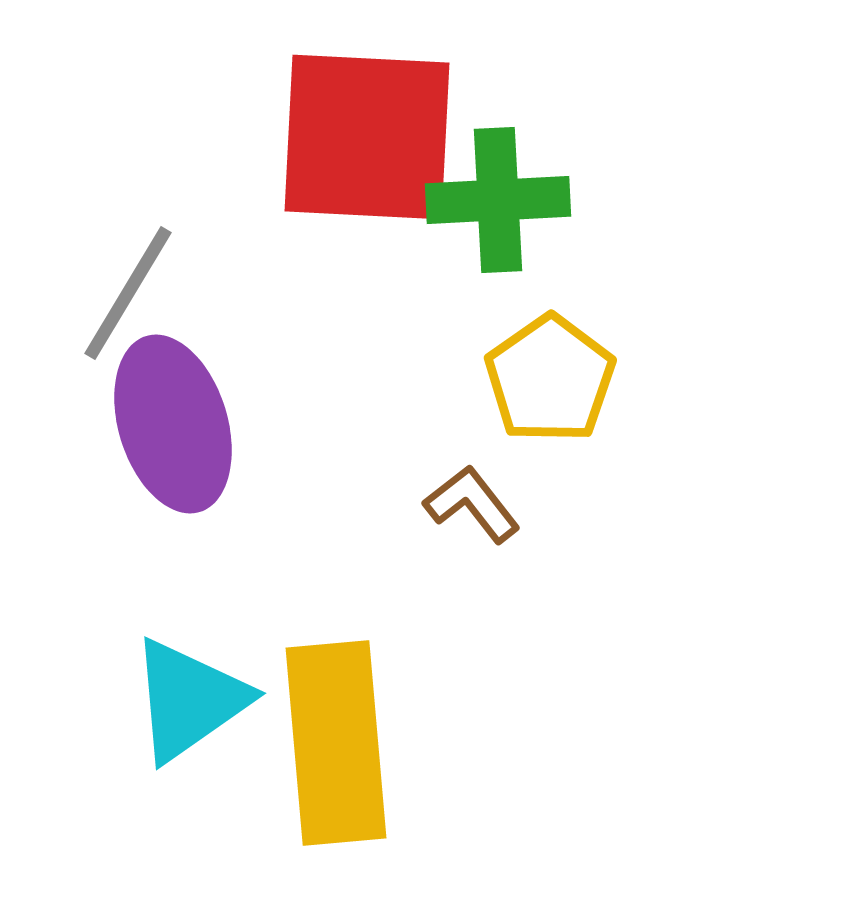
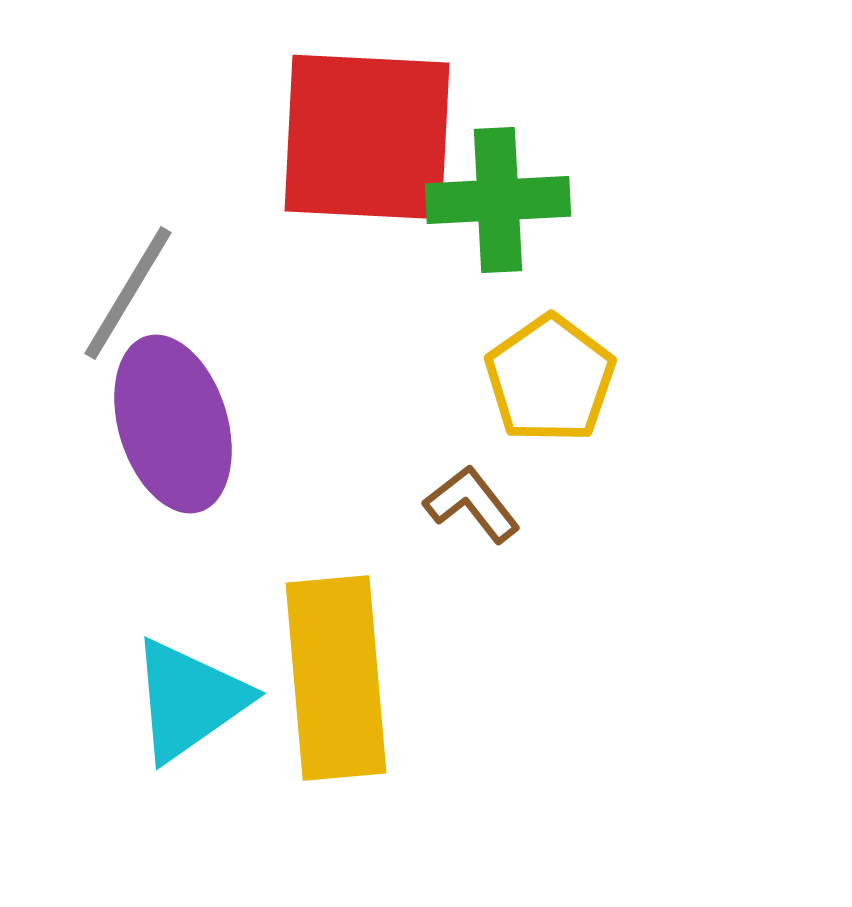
yellow rectangle: moved 65 px up
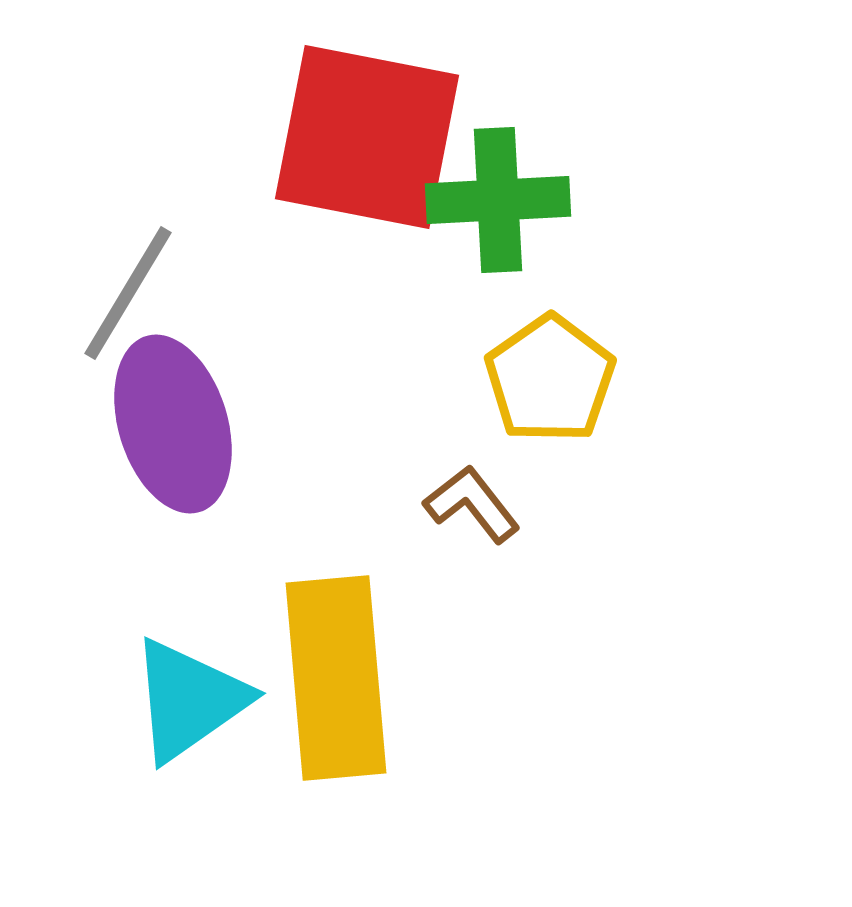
red square: rotated 8 degrees clockwise
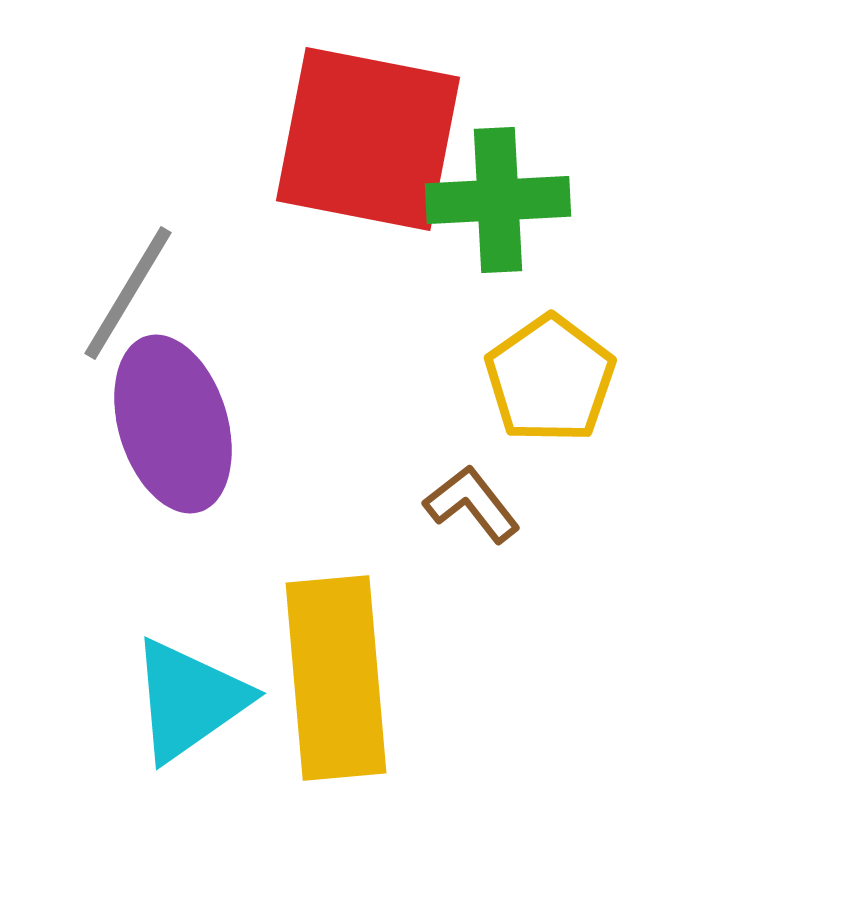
red square: moved 1 px right, 2 px down
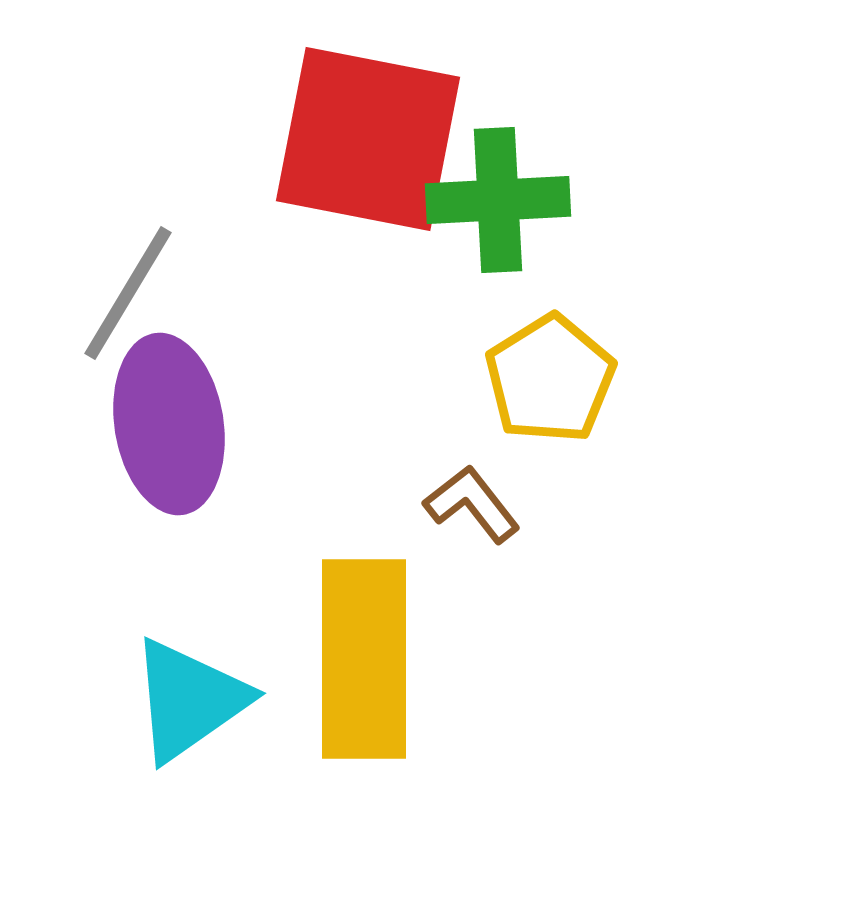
yellow pentagon: rotated 3 degrees clockwise
purple ellipse: moved 4 px left; rotated 8 degrees clockwise
yellow rectangle: moved 28 px right, 19 px up; rotated 5 degrees clockwise
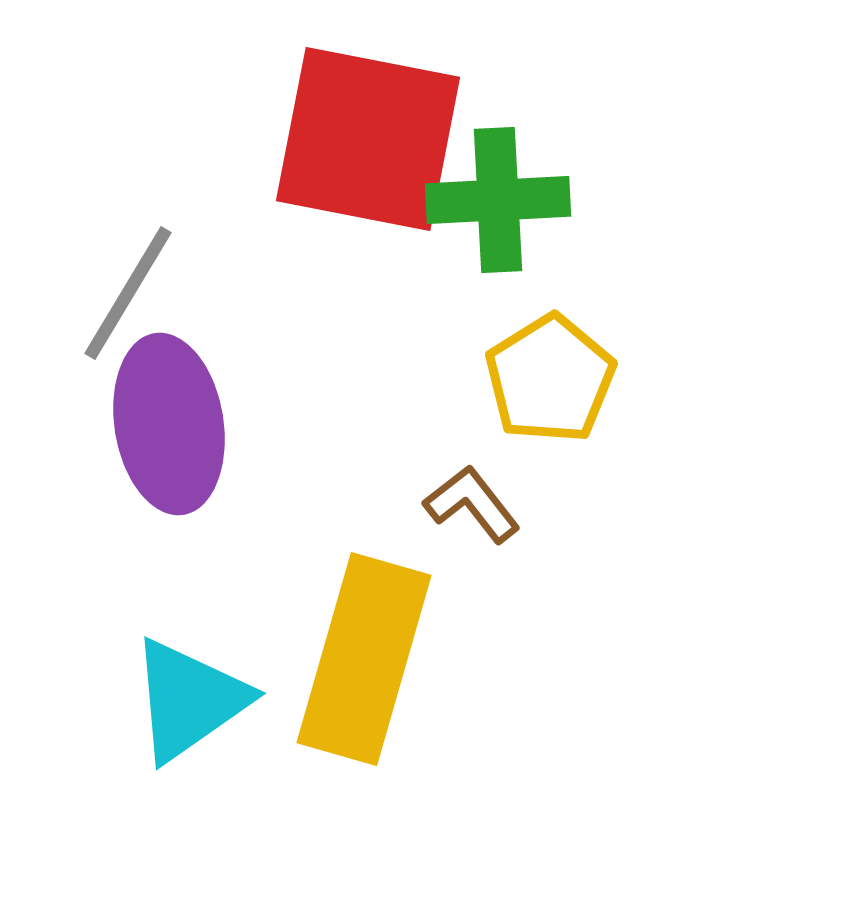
yellow rectangle: rotated 16 degrees clockwise
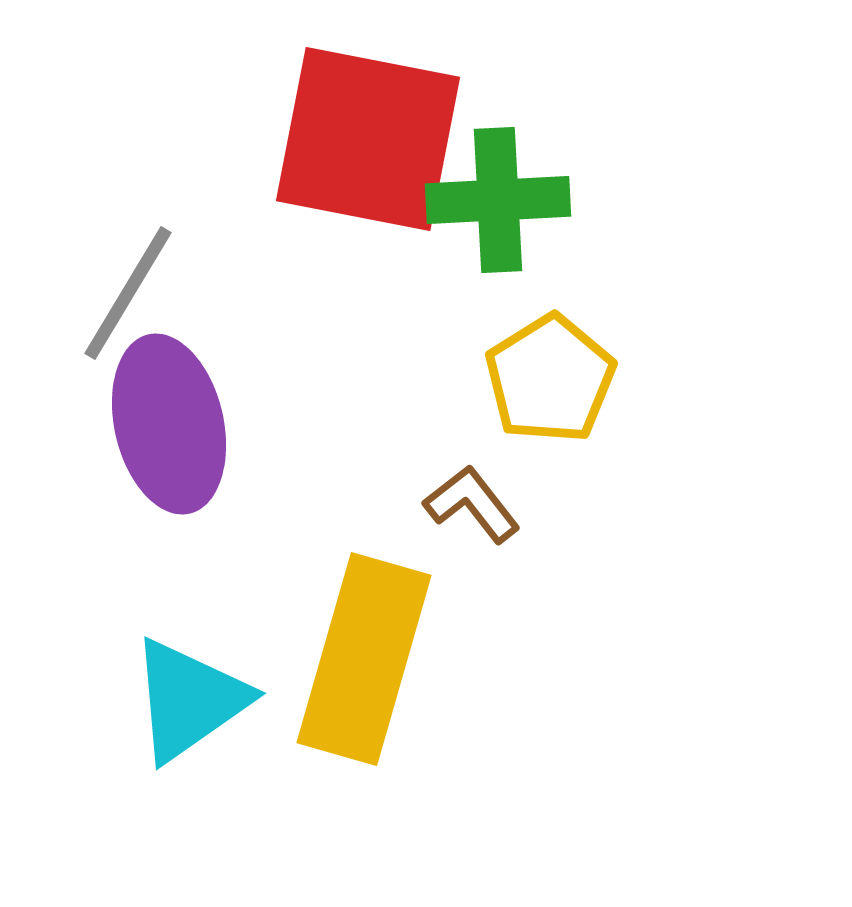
purple ellipse: rotated 4 degrees counterclockwise
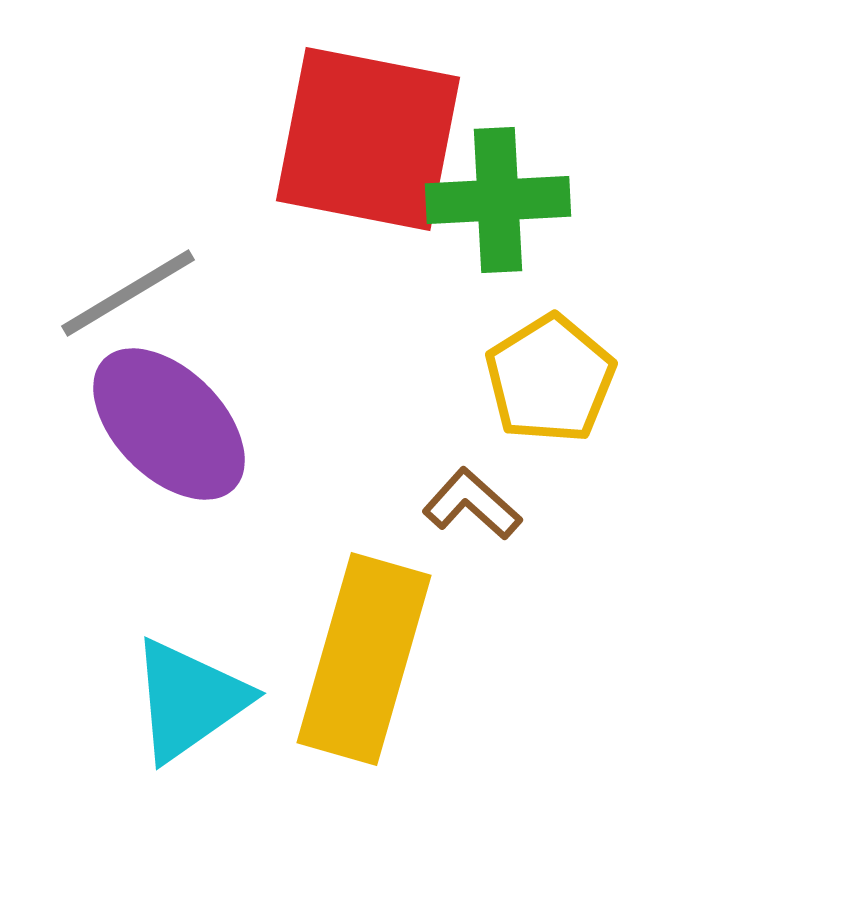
gray line: rotated 28 degrees clockwise
purple ellipse: rotated 32 degrees counterclockwise
brown L-shape: rotated 10 degrees counterclockwise
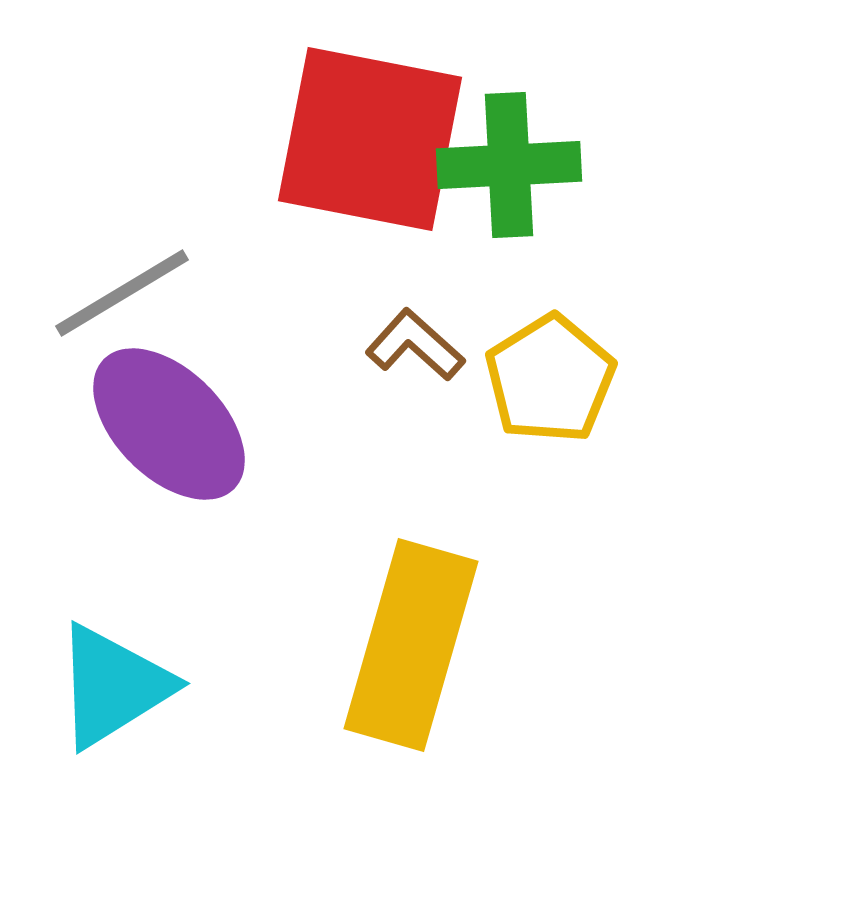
red square: moved 2 px right
green cross: moved 11 px right, 35 px up
gray line: moved 6 px left
brown L-shape: moved 57 px left, 159 px up
yellow rectangle: moved 47 px right, 14 px up
cyan triangle: moved 76 px left, 14 px up; rotated 3 degrees clockwise
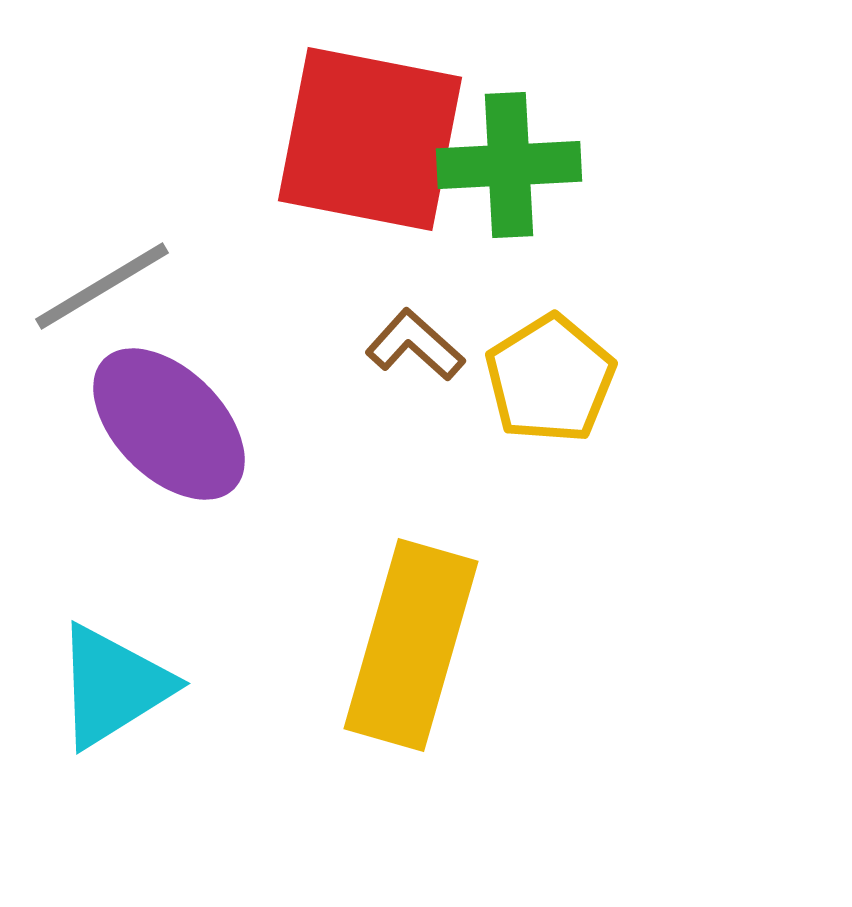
gray line: moved 20 px left, 7 px up
